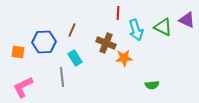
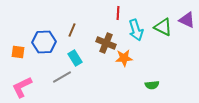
gray line: rotated 66 degrees clockwise
pink L-shape: moved 1 px left
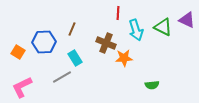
brown line: moved 1 px up
orange square: rotated 24 degrees clockwise
